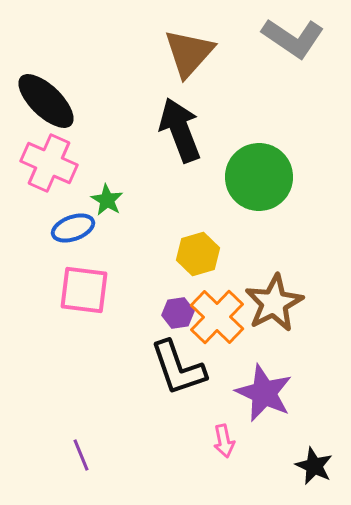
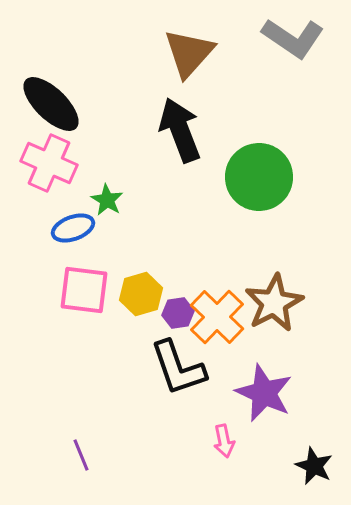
black ellipse: moved 5 px right, 3 px down
yellow hexagon: moved 57 px left, 40 px down
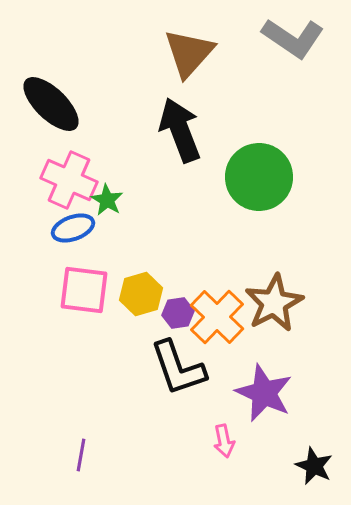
pink cross: moved 20 px right, 17 px down
purple line: rotated 32 degrees clockwise
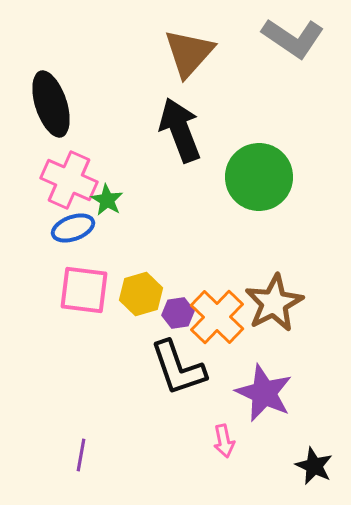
black ellipse: rotated 28 degrees clockwise
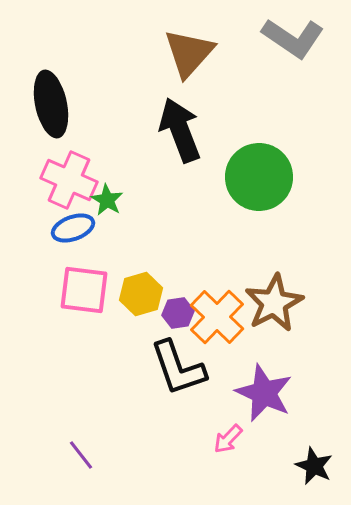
black ellipse: rotated 6 degrees clockwise
pink arrow: moved 4 px right, 2 px up; rotated 56 degrees clockwise
purple line: rotated 48 degrees counterclockwise
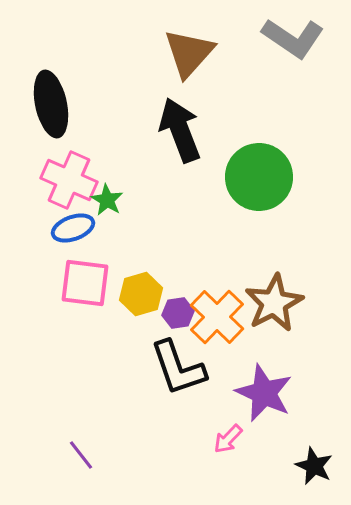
pink square: moved 1 px right, 7 px up
